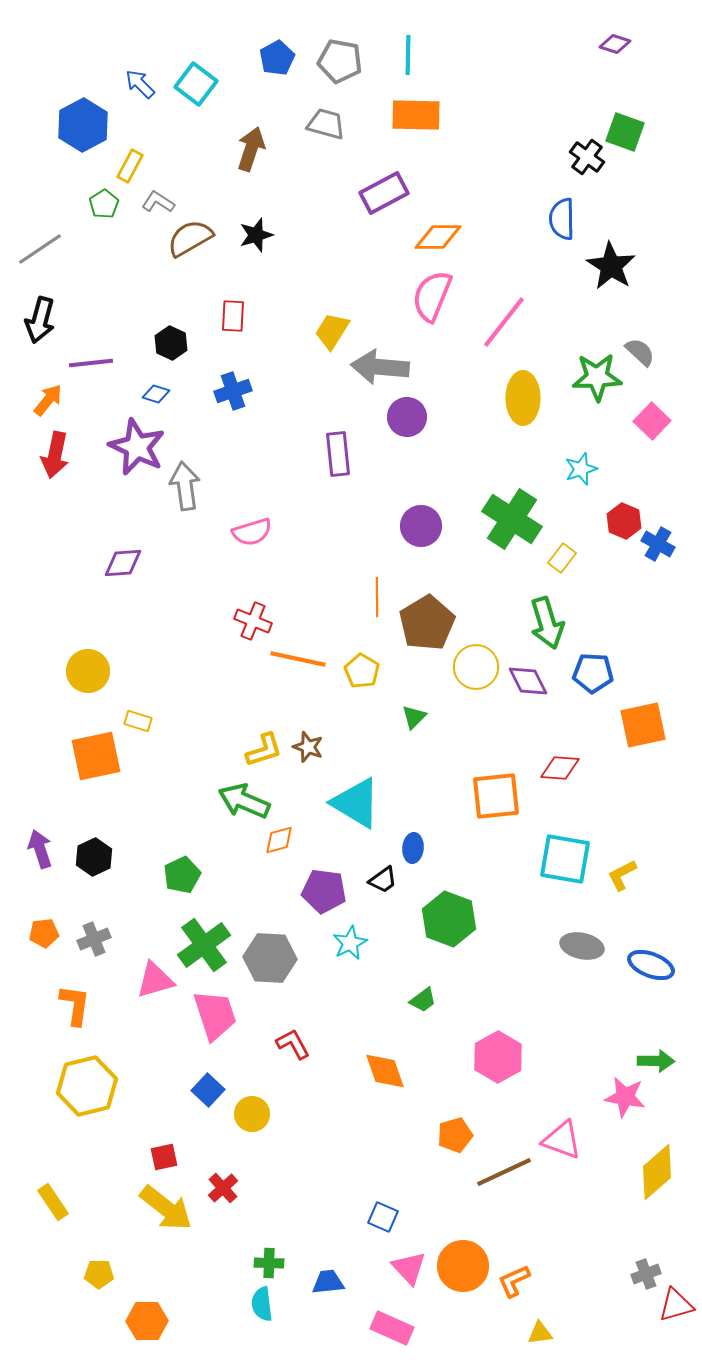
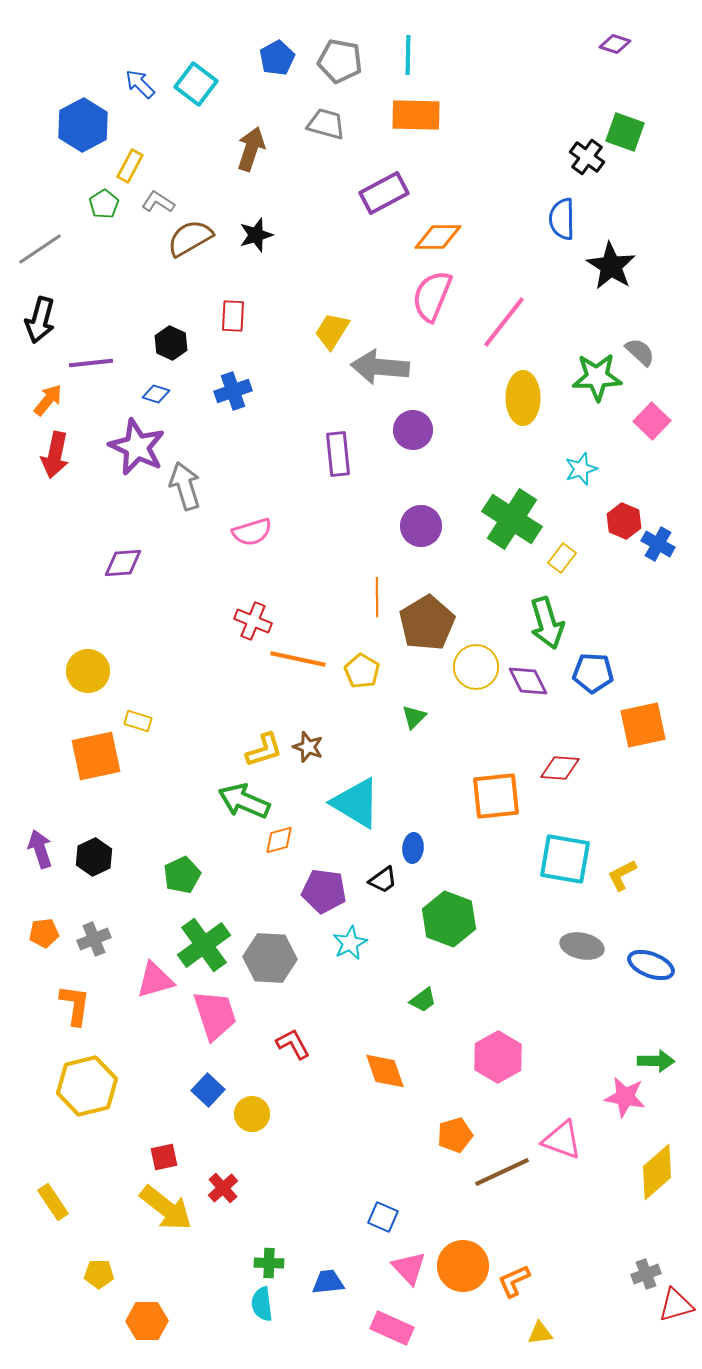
purple circle at (407, 417): moved 6 px right, 13 px down
gray arrow at (185, 486): rotated 9 degrees counterclockwise
brown line at (504, 1172): moved 2 px left
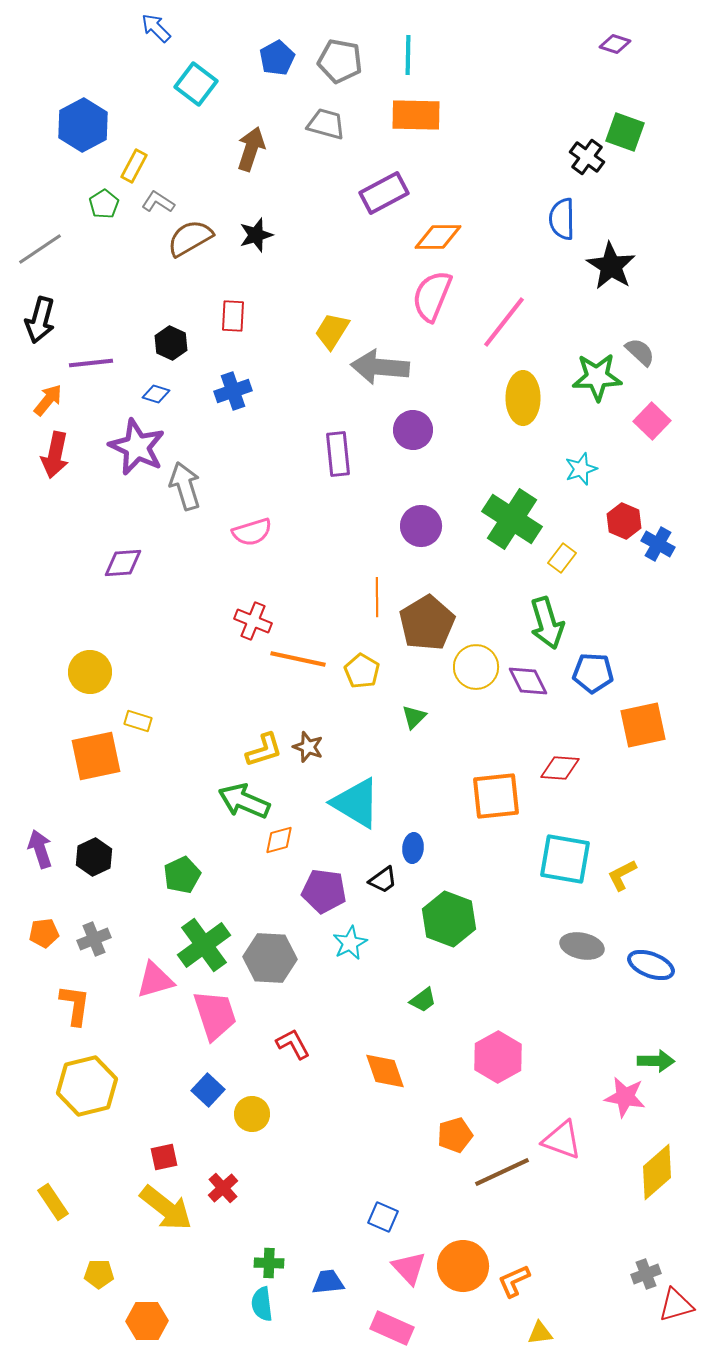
blue arrow at (140, 84): moved 16 px right, 56 px up
yellow rectangle at (130, 166): moved 4 px right
yellow circle at (88, 671): moved 2 px right, 1 px down
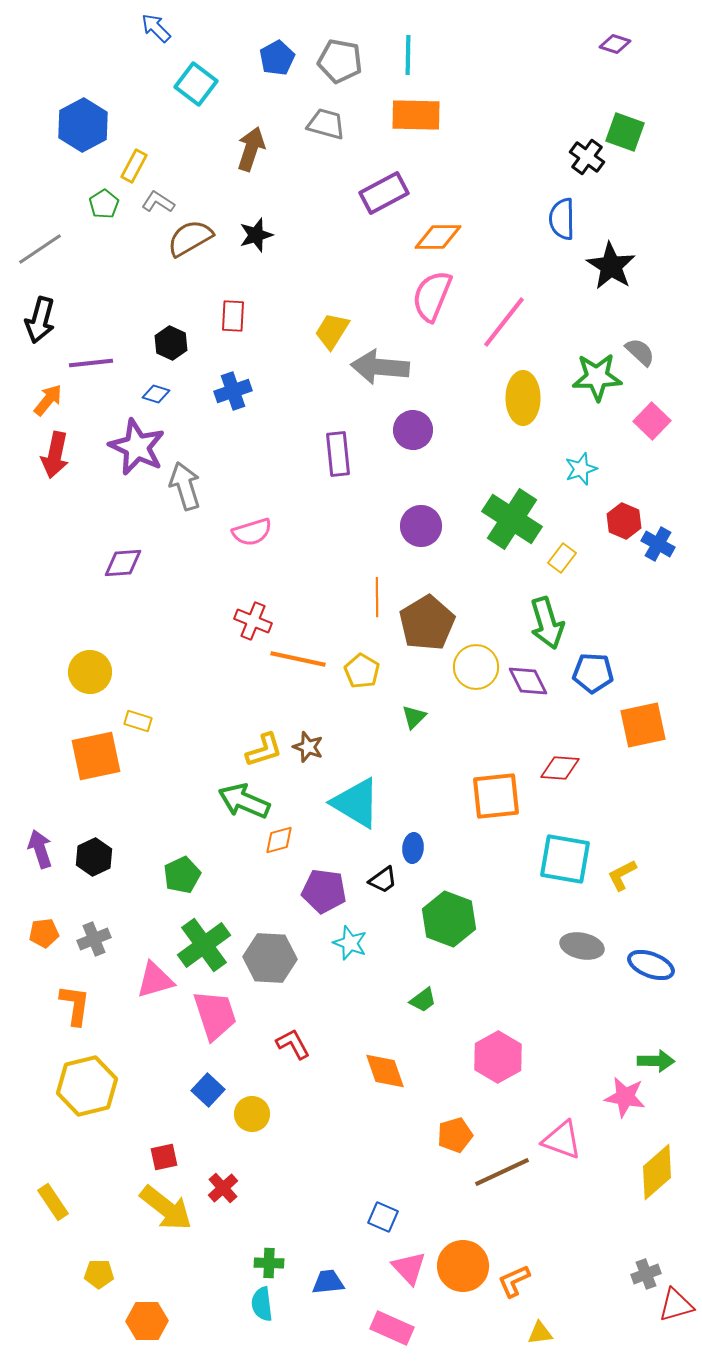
cyan star at (350, 943): rotated 24 degrees counterclockwise
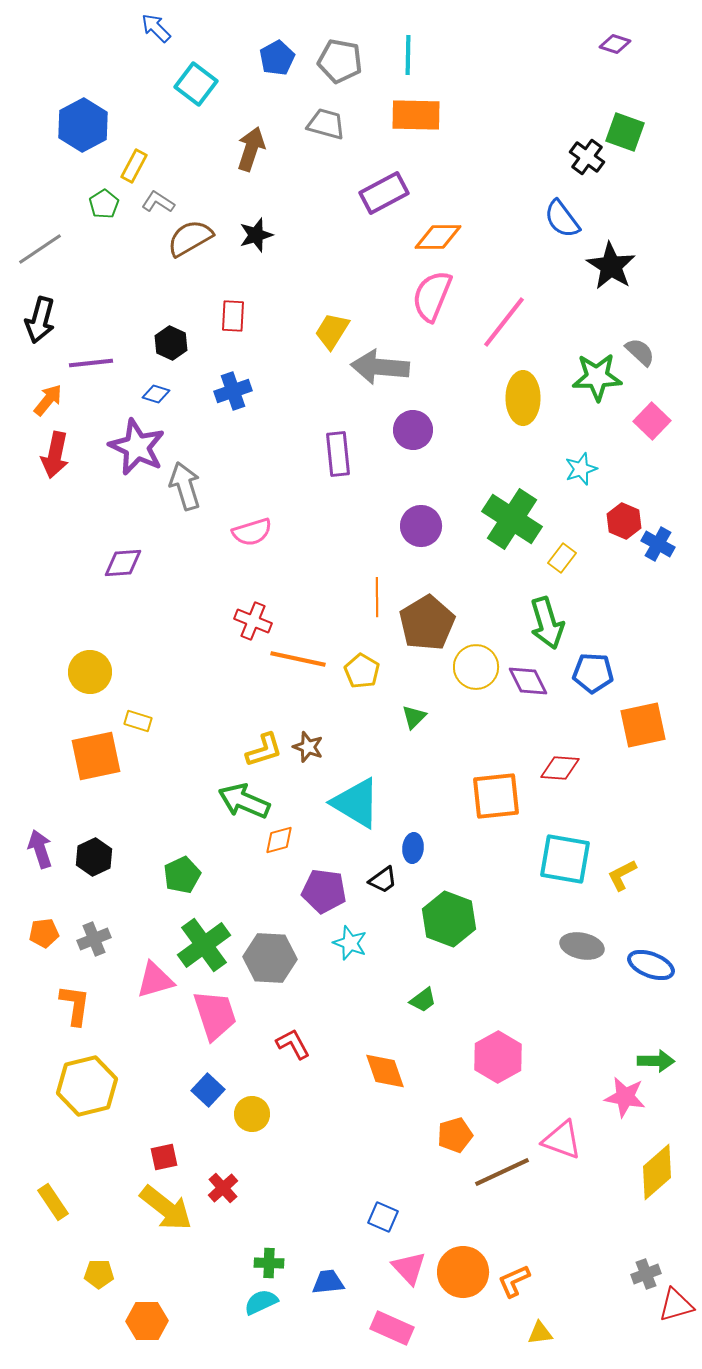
blue semicircle at (562, 219): rotated 36 degrees counterclockwise
orange circle at (463, 1266): moved 6 px down
cyan semicircle at (262, 1304): moved 1 px left, 2 px up; rotated 72 degrees clockwise
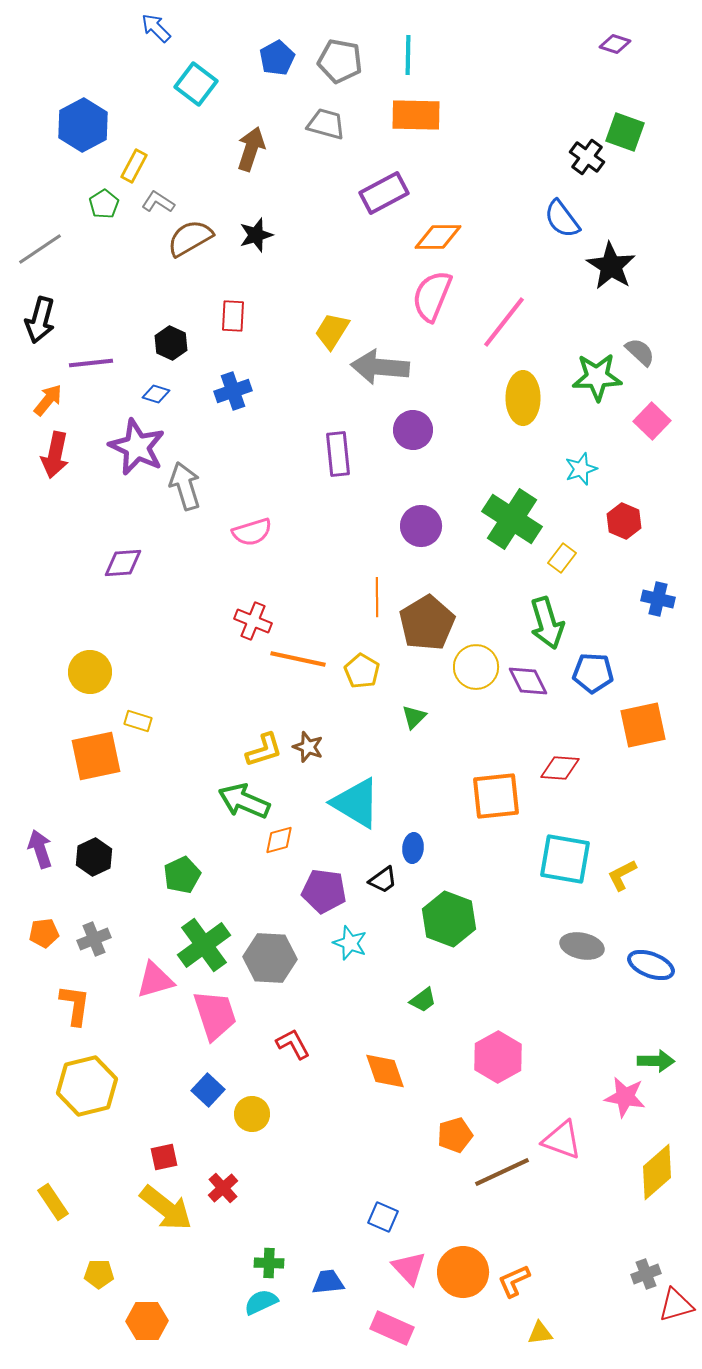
blue cross at (658, 544): moved 55 px down; rotated 16 degrees counterclockwise
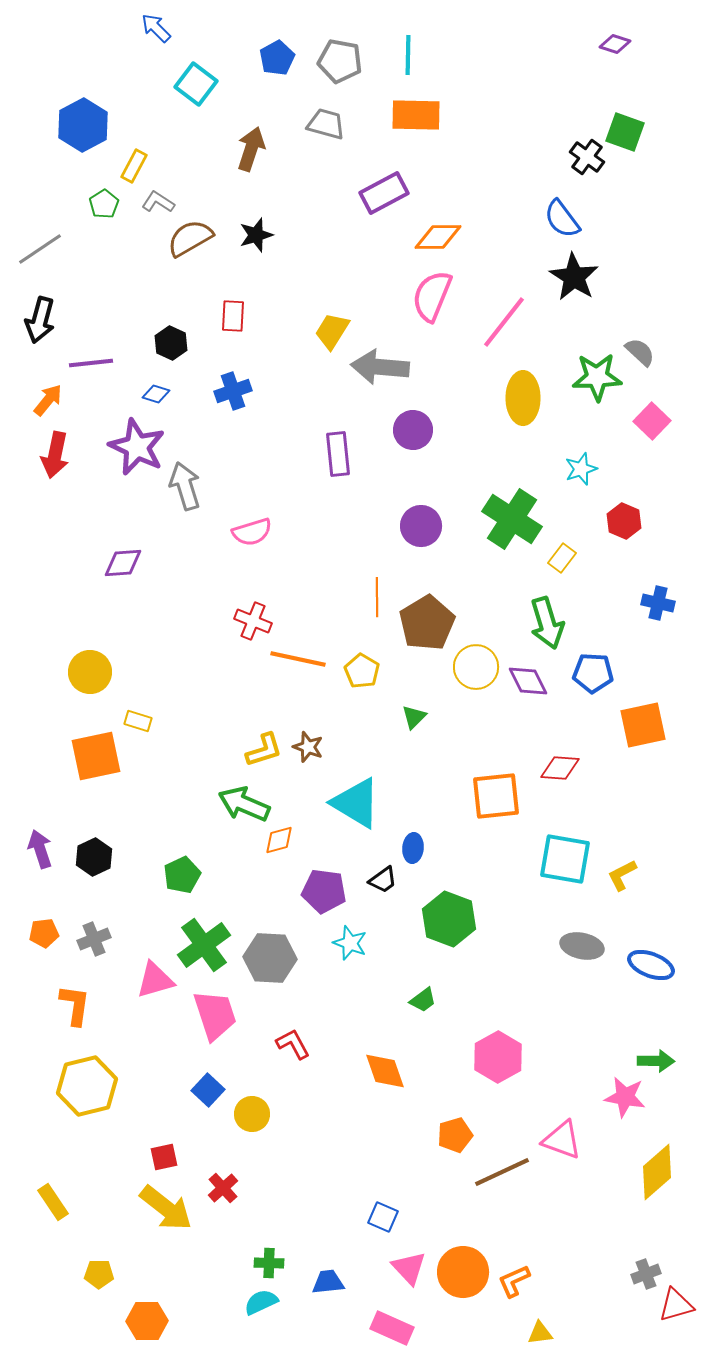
black star at (611, 266): moved 37 px left, 11 px down
blue cross at (658, 599): moved 4 px down
green arrow at (244, 801): moved 3 px down
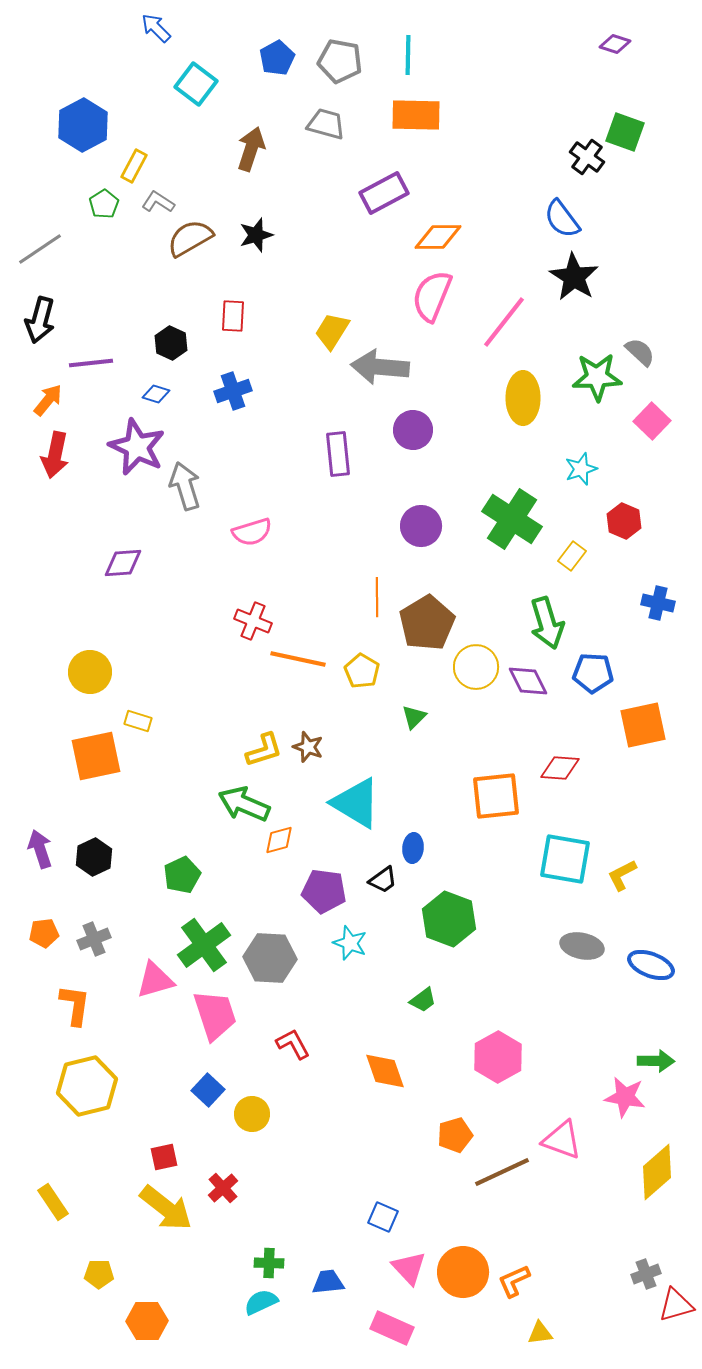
yellow rectangle at (562, 558): moved 10 px right, 2 px up
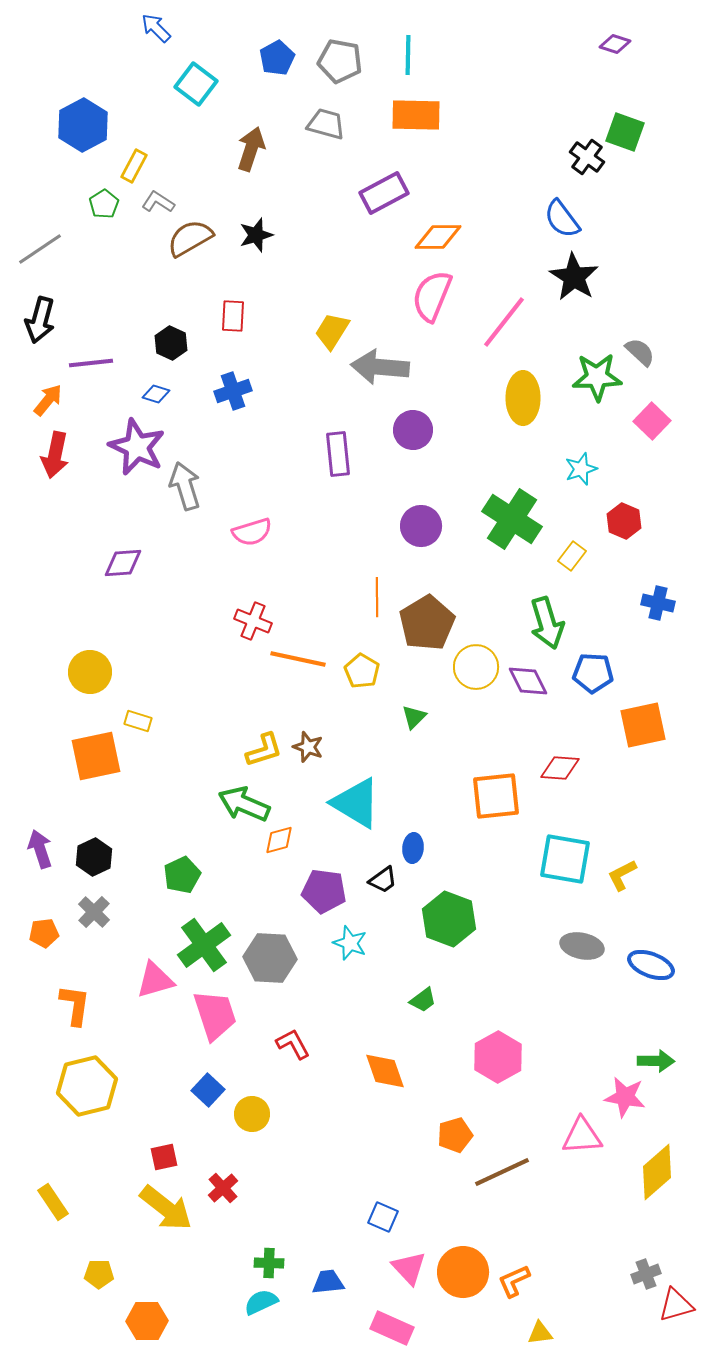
gray cross at (94, 939): moved 27 px up; rotated 24 degrees counterclockwise
pink triangle at (562, 1140): moved 20 px right, 4 px up; rotated 24 degrees counterclockwise
